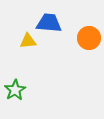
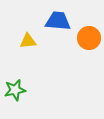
blue trapezoid: moved 9 px right, 2 px up
green star: rotated 20 degrees clockwise
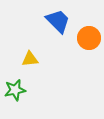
blue trapezoid: rotated 40 degrees clockwise
yellow triangle: moved 2 px right, 18 px down
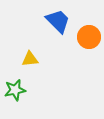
orange circle: moved 1 px up
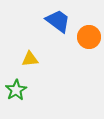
blue trapezoid: rotated 8 degrees counterclockwise
green star: moved 1 px right; rotated 20 degrees counterclockwise
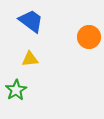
blue trapezoid: moved 27 px left
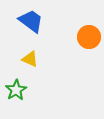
yellow triangle: rotated 30 degrees clockwise
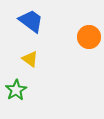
yellow triangle: rotated 12 degrees clockwise
